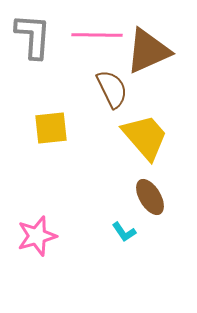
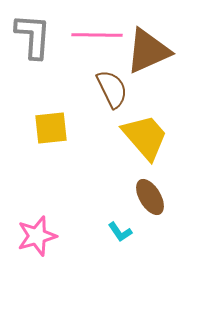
cyan L-shape: moved 4 px left
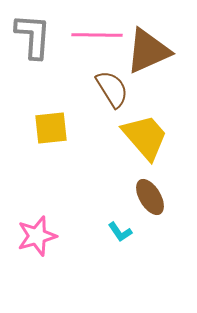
brown semicircle: rotated 6 degrees counterclockwise
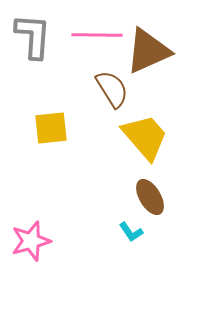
cyan L-shape: moved 11 px right
pink star: moved 6 px left, 5 px down
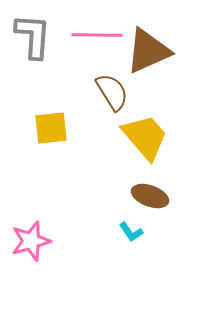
brown semicircle: moved 3 px down
brown ellipse: moved 1 px up; rotated 39 degrees counterclockwise
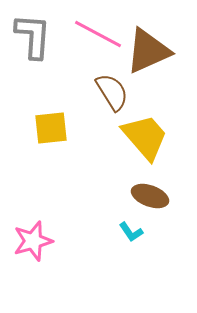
pink line: moved 1 px right, 1 px up; rotated 27 degrees clockwise
pink star: moved 2 px right
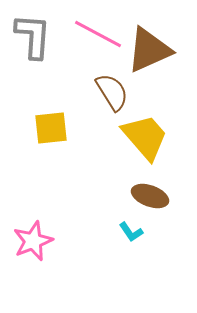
brown triangle: moved 1 px right, 1 px up
pink star: rotated 6 degrees counterclockwise
